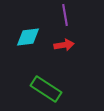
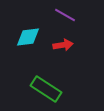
purple line: rotated 50 degrees counterclockwise
red arrow: moved 1 px left
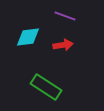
purple line: moved 1 px down; rotated 10 degrees counterclockwise
green rectangle: moved 2 px up
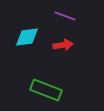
cyan diamond: moved 1 px left
green rectangle: moved 3 px down; rotated 12 degrees counterclockwise
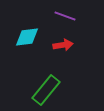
green rectangle: rotated 72 degrees counterclockwise
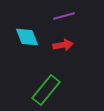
purple line: moved 1 px left; rotated 35 degrees counterclockwise
cyan diamond: rotated 75 degrees clockwise
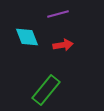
purple line: moved 6 px left, 2 px up
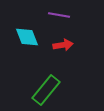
purple line: moved 1 px right, 1 px down; rotated 25 degrees clockwise
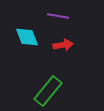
purple line: moved 1 px left, 1 px down
green rectangle: moved 2 px right, 1 px down
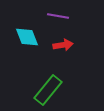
green rectangle: moved 1 px up
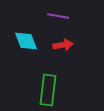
cyan diamond: moved 1 px left, 4 px down
green rectangle: rotated 32 degrees counterclockwise
